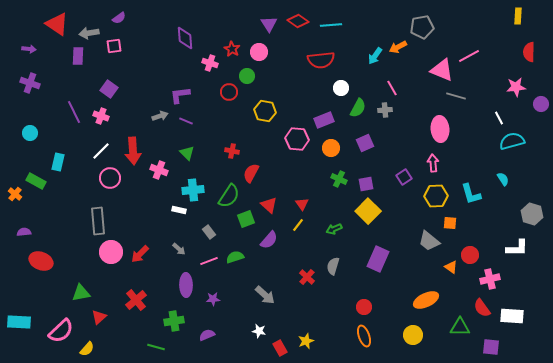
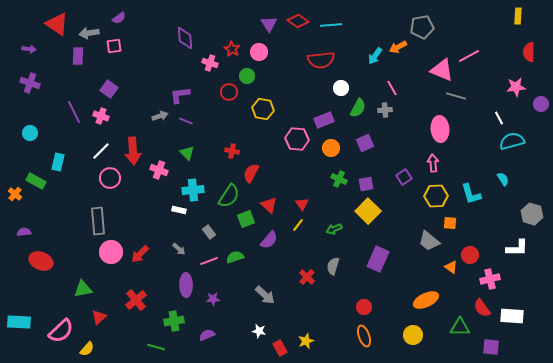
yellow hexagon at (265, 111): moved 2 px left, 2 px up
green triangle at (81, 293): moved 2 px right, 4 px up
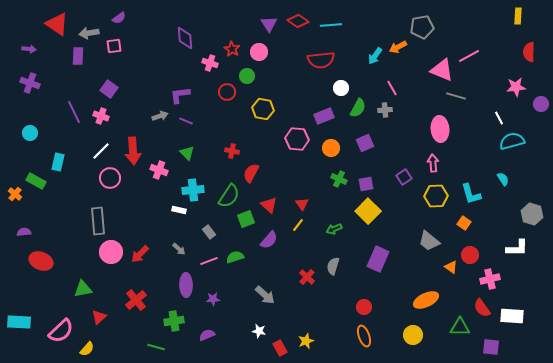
red circle at (229, 92): moved 2 px left
purple rectangle at (324, 120): moved 4 px up
orange square at (450, 223): moved 14 px right; rotated 32 degrees clockwise
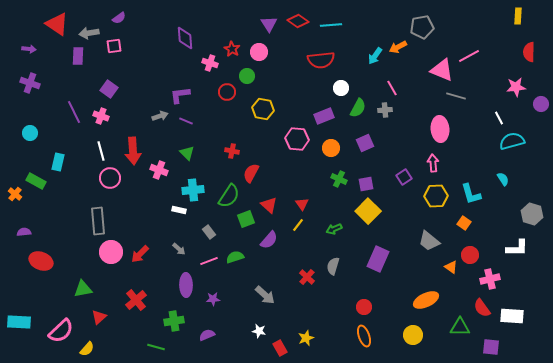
white line at (101, 151): rotated 60 degrees counterclockwise
yellow star at (306, 341): moved 3 px up
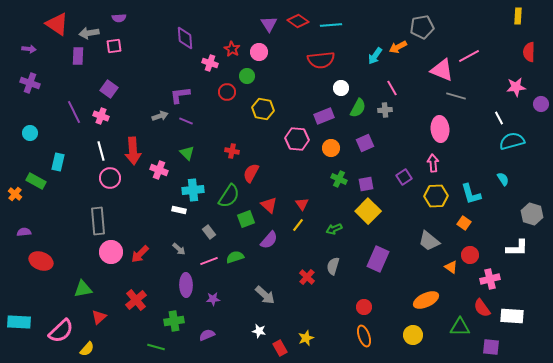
purple semicircle at (119, 18): rotated 32 degrees clockwise
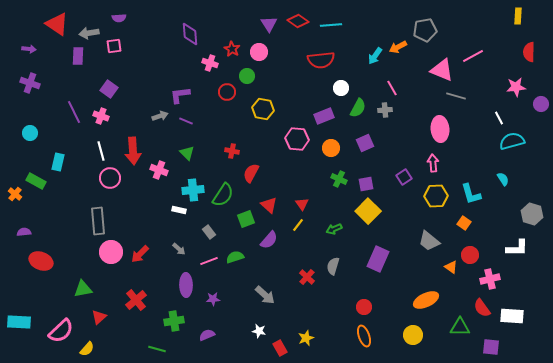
gray pentagon at (422, 27): moved 3 px right, 3 px down
purple diamond at (185, 38): moved 5 px right, 4 px up
pink line at (469, 56): moved 4 px right
green semicircle at (229, 196): moved 6 px left, 1 px up
green line at (156, 347): moved 1 px right, 2 px down
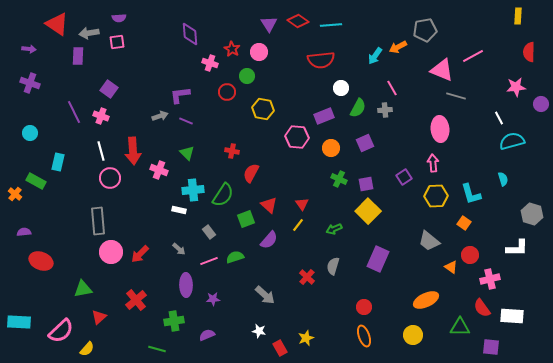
pink square at (114, 46): moved 3 px right, 4 px up
pink hexagon at (297, 139): moved 2 px up
cyan semicircle at (503, 179): rotated 16 degrees clockwise
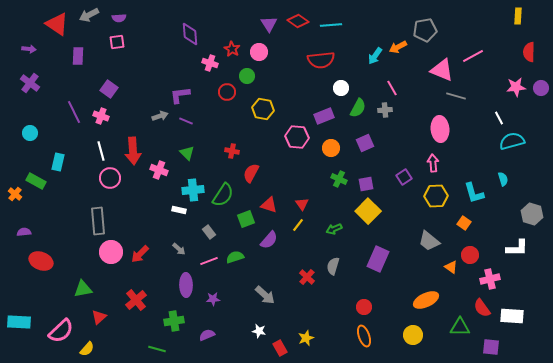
gray arrow at (89, 33): moved 18 px up; rotated 18 degrees counterclockwise
purple cross at (30, 83): rotated 18 degrees clockwise
purple circle at (541, 104): moved 16 px up
cyan L-shape at (471, 194): moved 3 px right, 1 px up
red triangle at (269, 205): rotated 24 degrees counterclockwise
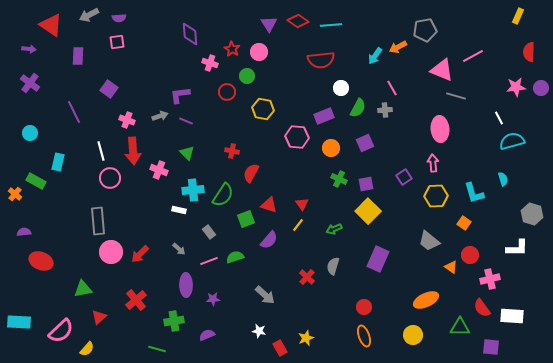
yellow rectangle at (518, 16): rotated 21 degrees clockwise
red triangle at (57, 24): moved 6 px left, 1 px down
pink cross at (101, 116): moved 26 px right, 4 px down
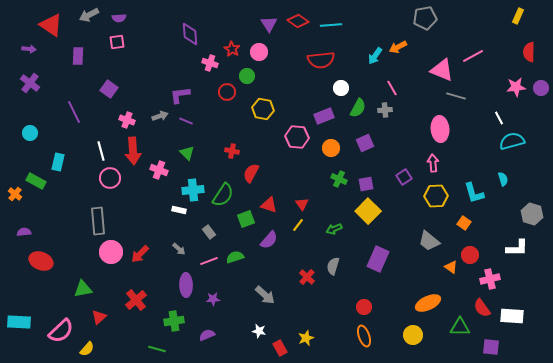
gray pentagon at (425, 30): moved 12 px up
orange ellipse at (426, 300): moved 2 px right, 3 px down
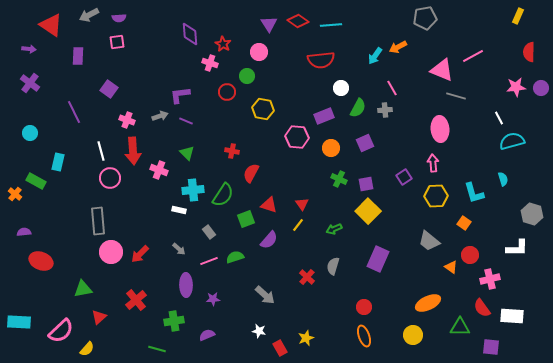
red star at (232, 49): moved 9 px left, 5 px up
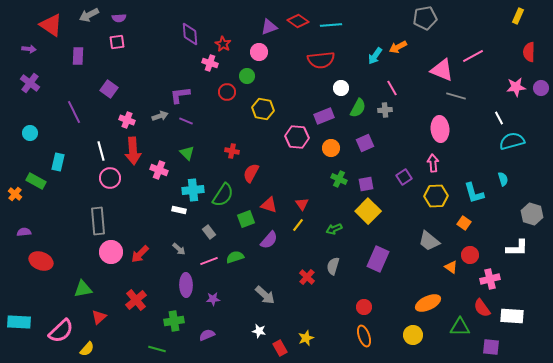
purple triangle at (269, 24): moved 3 px down; rotated 42 degrees clockwise
